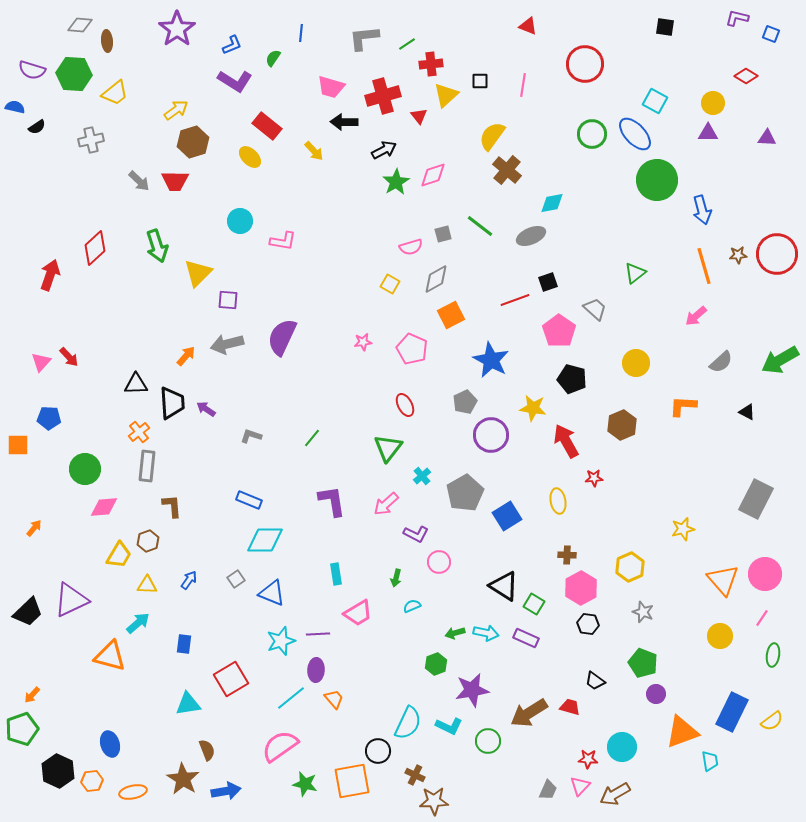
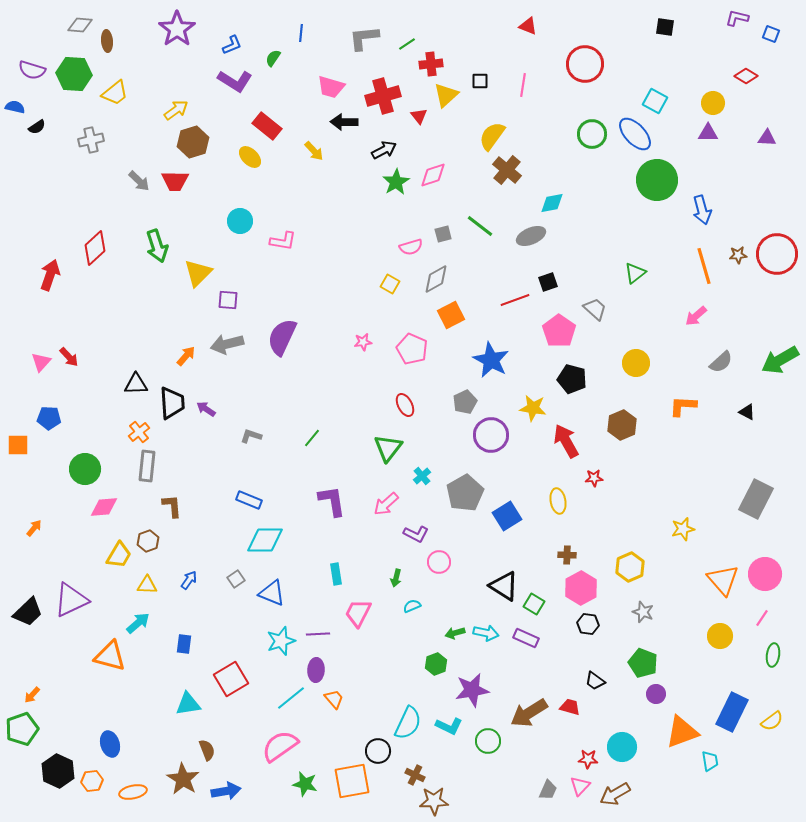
pink trapezoid at (358, 613): rotated 148 degrees clockwise
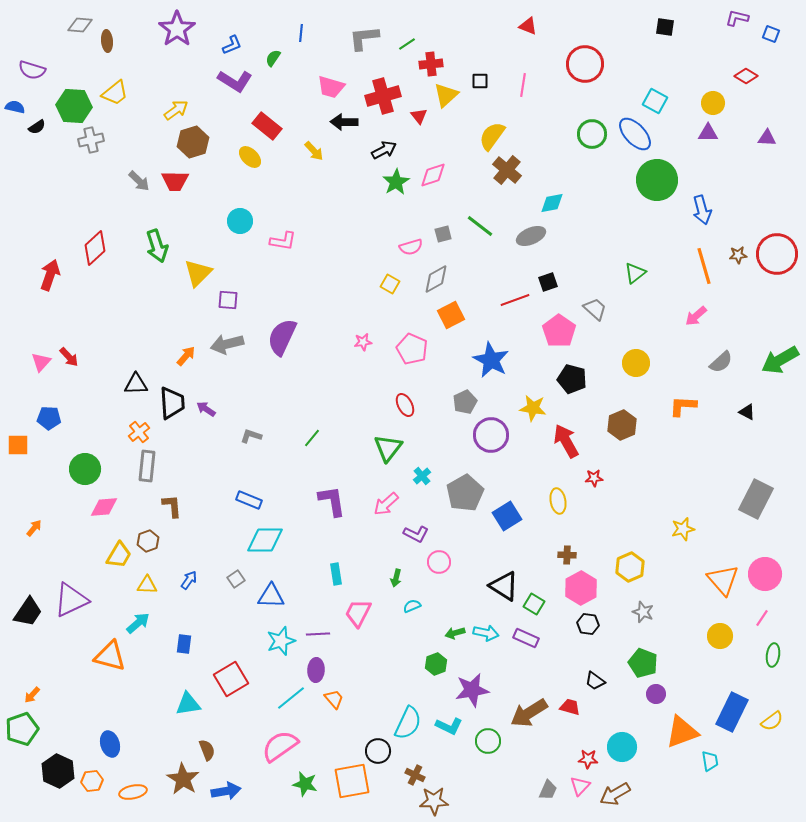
green hexagon at (74, 74): moved 32 px down
blue triangle at (272, 593): moved 1 px left, 3 px down; rotated 20 degrees counterclockwise
black trapezoid at (28, 612): rotated 12 degrees counterclockwise
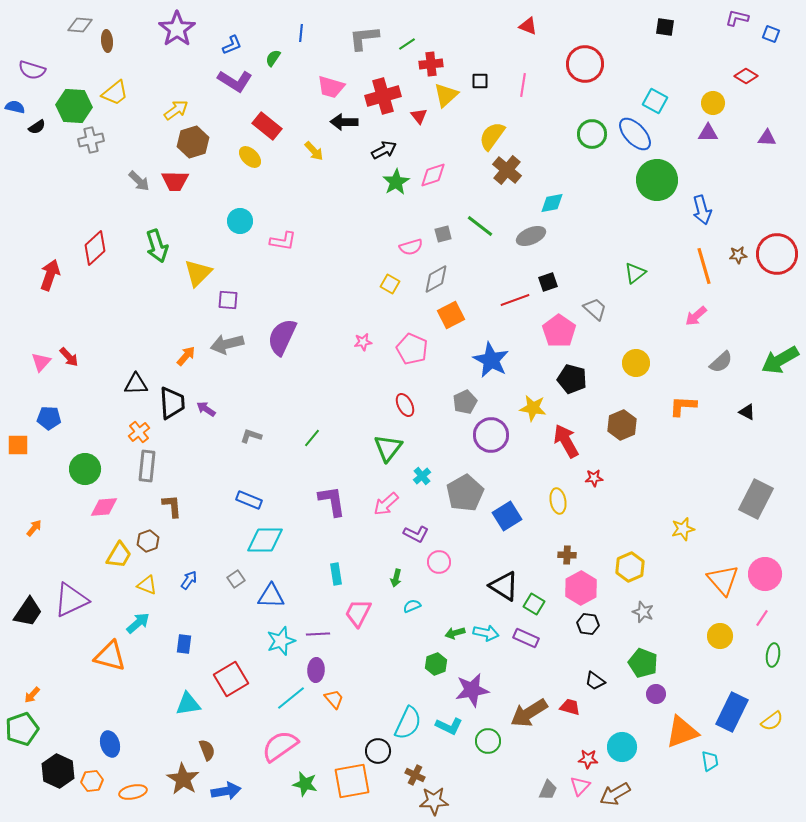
yellow triangle at (147, 585): rotated 20 degrees clockwise
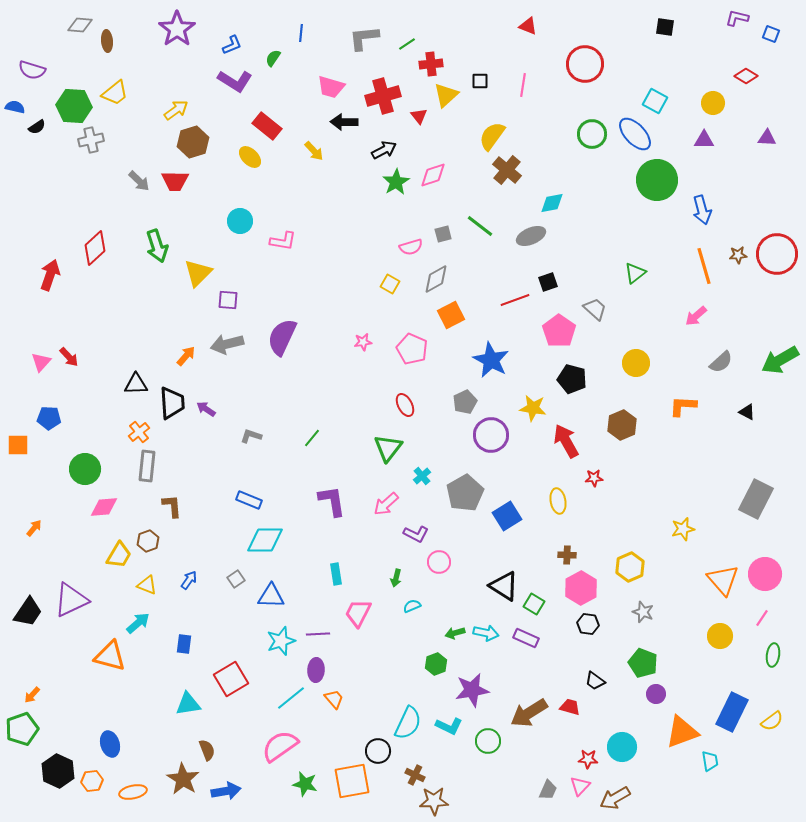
purple triangle at (708, 133): moved 4 px left, 7 px down
brown arrow at (615, 794): moved 4 px down
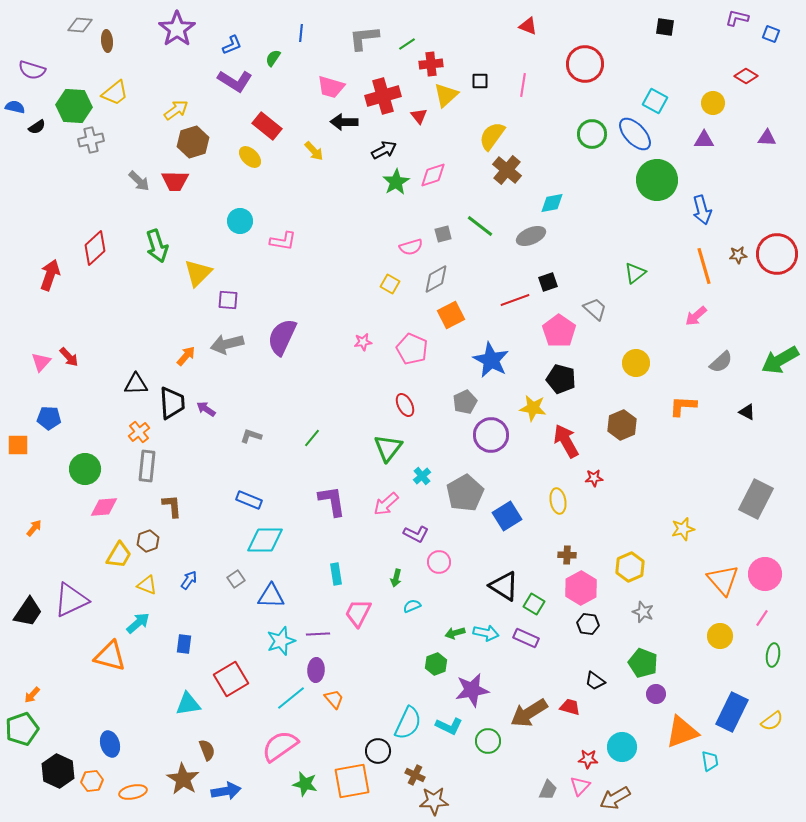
black pentagon at (572, 379): moved 11 px left
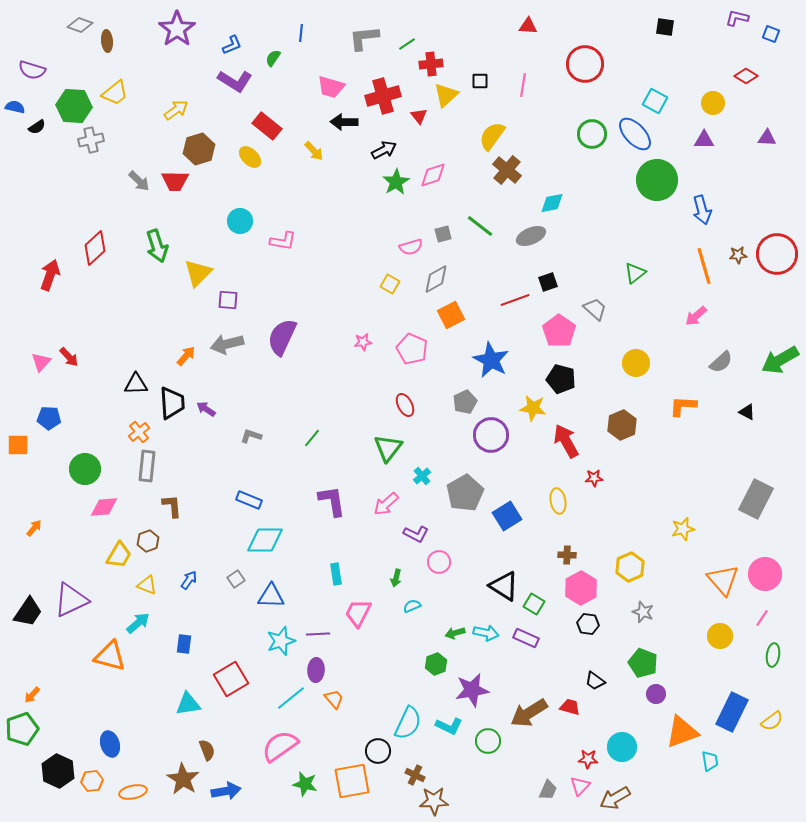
gray diamond at (80, 25): rotated 15 degrees clockwise
red triangle at (528, 26): rotated 18 degrees counterclockwise
brown hexagon at (193, 142): moved 6 px right, 7 px down
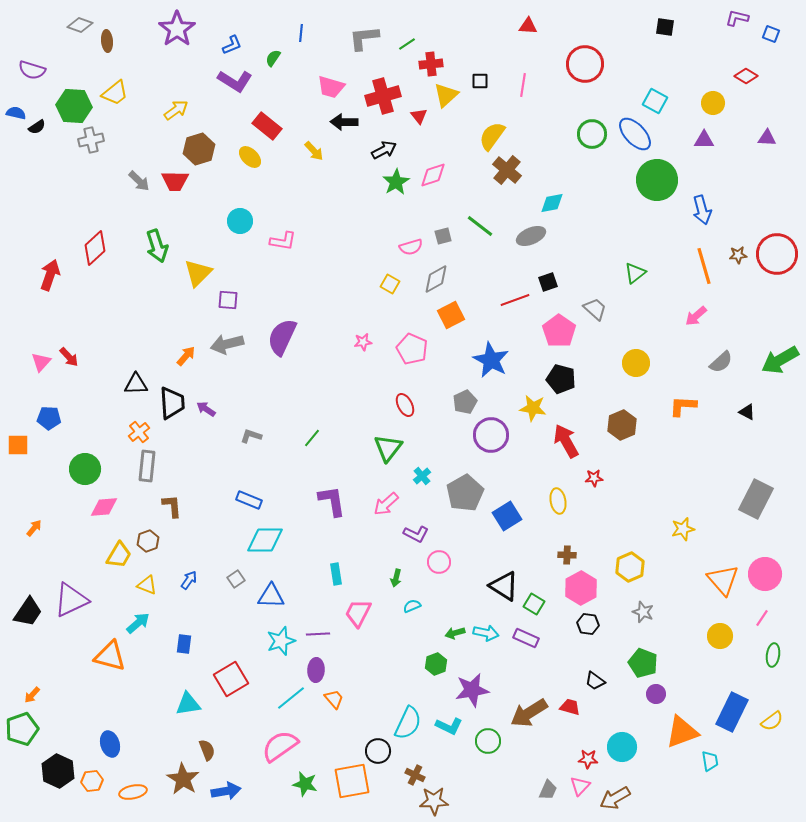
blue semicircle at (15, 107): moved 1 px right, 6 px down
gray square at (443, 234): moved 2 px down
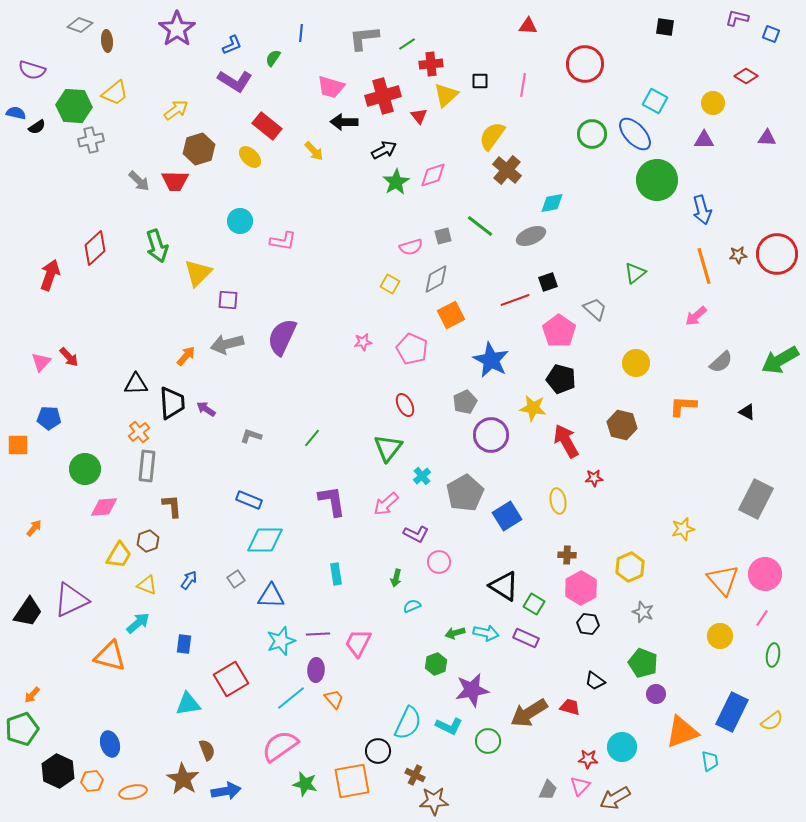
brown hexagon at (622, 425): rotated 24 degrees counterclockwise
pink trapezoid at (358, 613): moved 30 px down
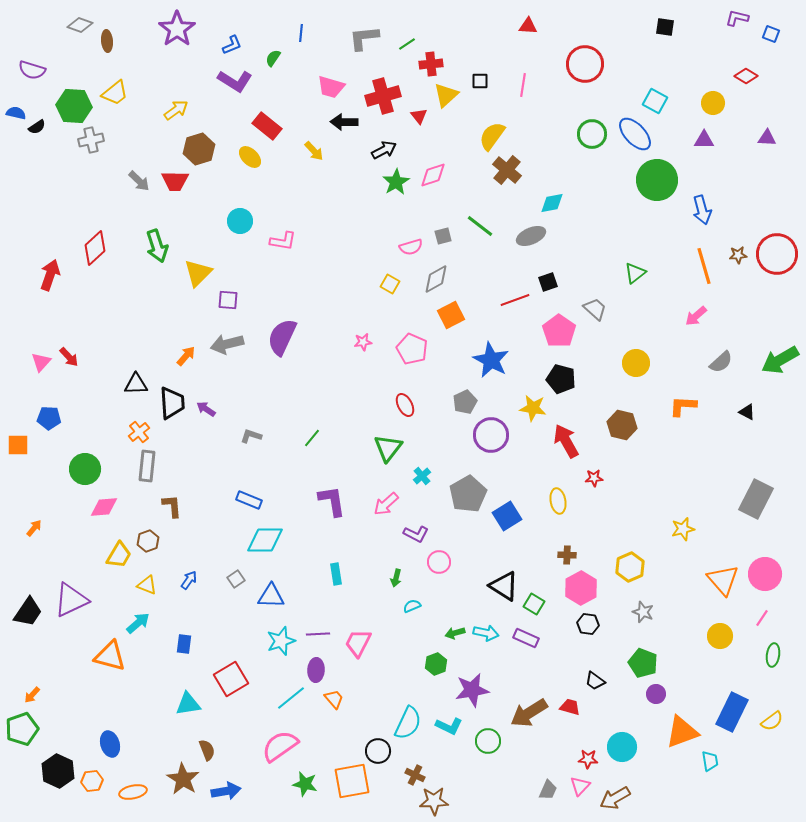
gray pentagon at (465, 493): moved 3 px right, 1 px down
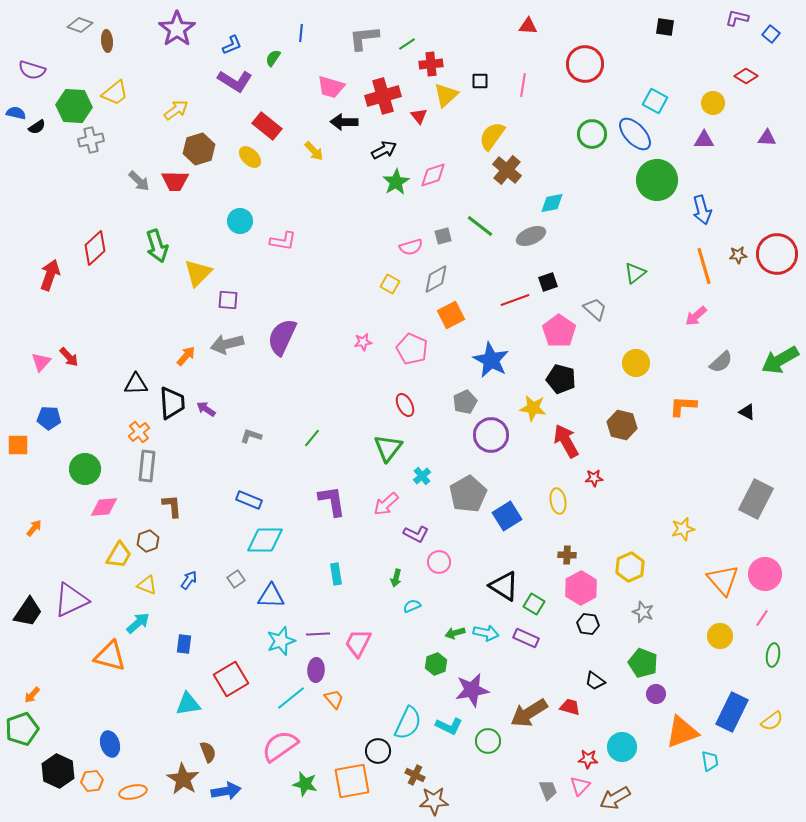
blue square at (771, 34): rotated 18 degrees clockwise
brown semicircle at (207, 750): moved 1 px right, 2 px down
gray trapezoid at (548, 790): rotated 45 degrees counterclockwise
